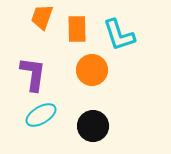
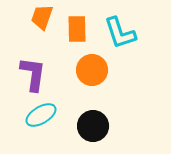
cyan L-shape: moved 1 px right, 2 px up
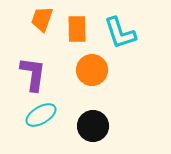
orange trapezoid: moved 2 px down
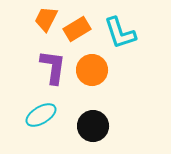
orange trapezoid: moved 4 px right; rotated 8 degrees clockwise
orange rectangle: rotated 60 degrees clockwise
purple L-shape: moved 20 px right, 7 px up
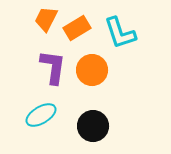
orange rectangle: moved 1 px up
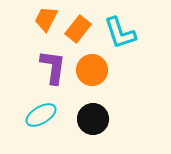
orange rectangle: moved 1 px right, 1 px down; rotated 20 degrees counterclockwise
black circle: moved 7 px up
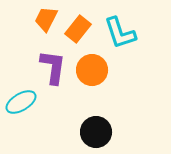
cyan ellipse: moved 20 px left, 13 px up
black circle: moved 3 px right, 13 px down
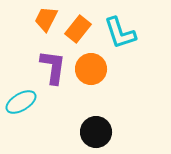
orange circle: moved 1 px left, 1 px up
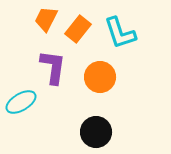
orange circle: moved 9 px right, 8 px down
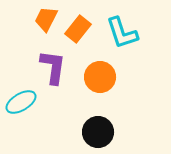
cyan L-shape: moved 2 px right
black circle: moved 2 px right
